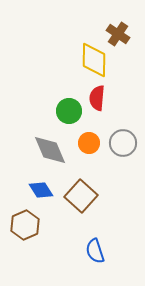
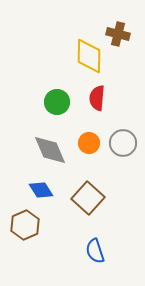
brown cross: rotated 20 degrees counterclockwise
yellow diamond: moved 5 px left, 4 px up
green circle: moved 12 px left, 9 px up
brown square: moved 7 px right, 2 px down
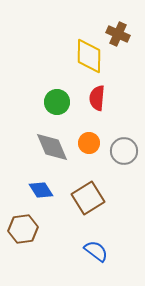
brown cross: rotated 10 degrees clockwise
gray circle: moved 1 px right, 8 px down
gray diamond: moved 2 px right, 3 px up
brown square: rotated 16 degrees clockwise
brown hexagon: moved 2 px left, 4 px down; rotated 16 degrees clockwise
blue semicircle: moved 1 px right; rotated 145 degrees clockwise
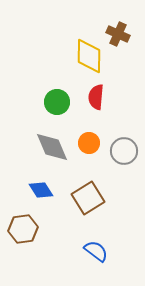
red semicircle: moved 1 px left, 1 px up
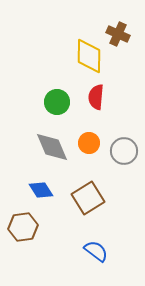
brown hexagon: moved 2 px up
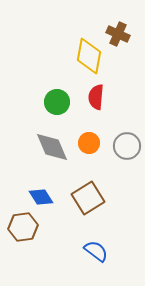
yellow diamond: rotated 9 degrees clockwise
gray circle: moved 3 px right, 5 px up
blue diamond: moved 7 px down
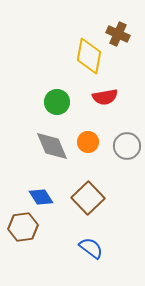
red semicircle: moved 9 px right; rotated 105 degrees counterclockwise
orange circle: moved 1 px left, 1 px up
gray diamond: moved 1 px up
brown square: rotated 12 degrees counterclockwise
blue semicircle: moved 5 px left, 3 px up
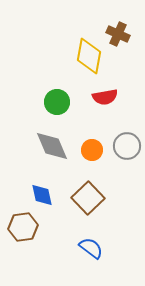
orange circle: moved 4 px right, 8 px down
blue diamond: moved 1 px right, 2 px up; rotated 20 degrees clockwise
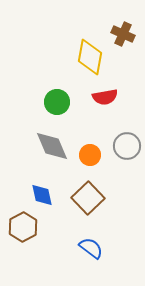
brown cross: moved 5 px right
yellow diamond: moved 1 px right, 1 px down
orange circle: moved 2 px left, 5 px down
brown hexagon: rotated 20 degrees counterclockwise
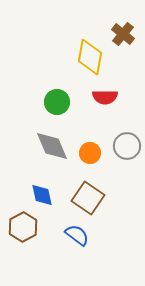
brown cross: rotated 15 degrees clockwise
red semicircle: rotated 10 degrees clockwise
orange circle: moved 2 px up
brown square: rotated 12 degrees counterclockwise
blue semicircle: moved 14 px left, 13 px up
